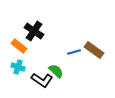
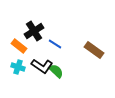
black cross: rotated 24 degrees clockwise
blue line: moved 19 px left, 8 px up; rotated 48 degrees clockwise
black L-shape: moved 14 px up
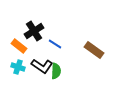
green semicircle: rotated 49 degrees clockwise
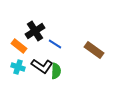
black cross: moved 1 px right
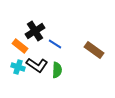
orange rectangle: moved 1 px right
black L-shape: moved 5 px left, 1 px up
green semicircle: moved 1 px right, 1 px up
